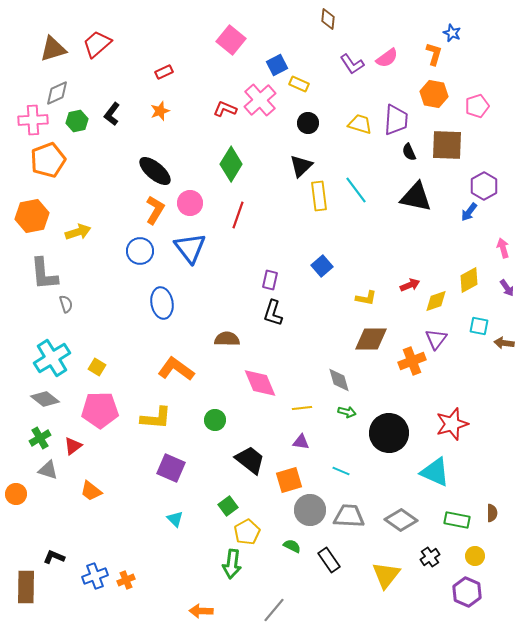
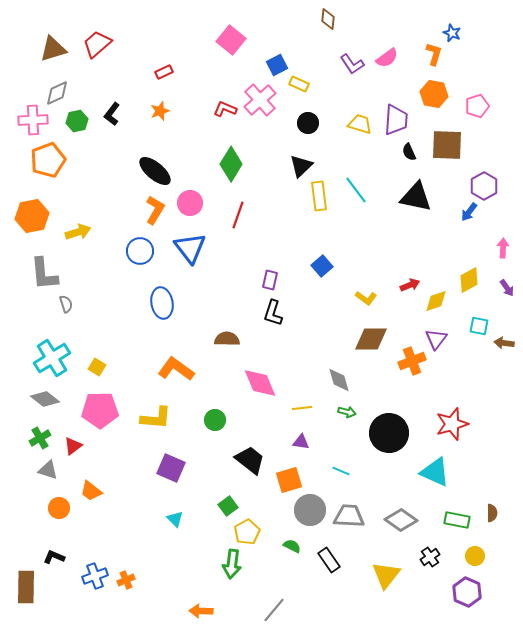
pink arrow at (503, 248): rotated 18 degrees clockwise
yellow L-shape at (366, 298): rotated 25 degrees clockwise
orange circle at (16, 494): moved 43 px right, 14 px down
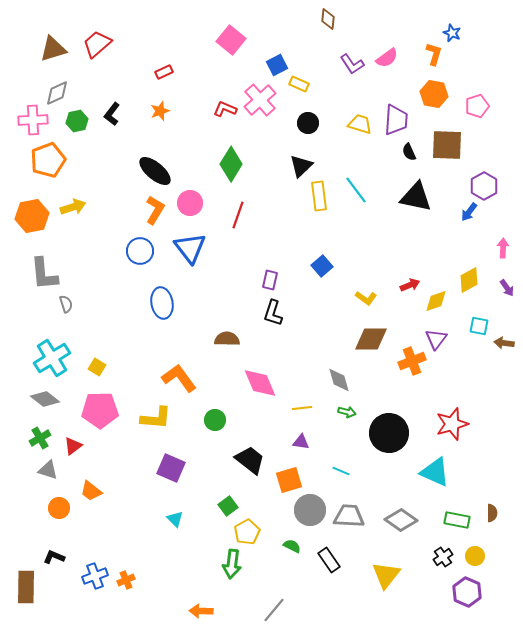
yellow arrow at (78, 232): moved 5 px left, 25 px up
orange L-shape at (176, 369): moved 3 px right, 9 px down; rotated 18 degrees clockwise
black cross at (430, 557): moved 13 px right
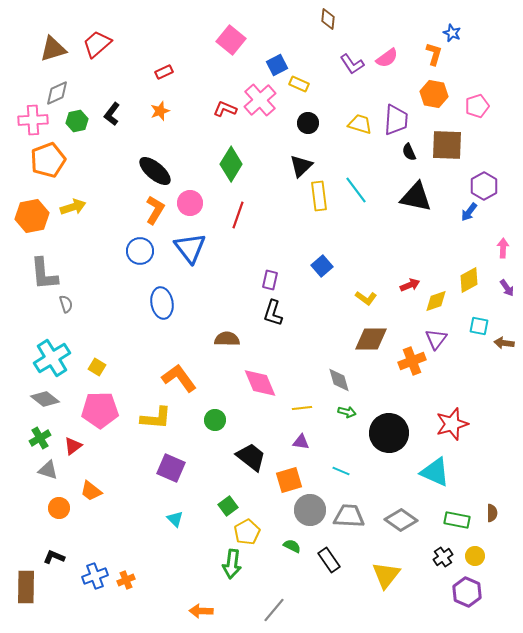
black trapezoid at (250, 460): moved 1 px right, 3 px up
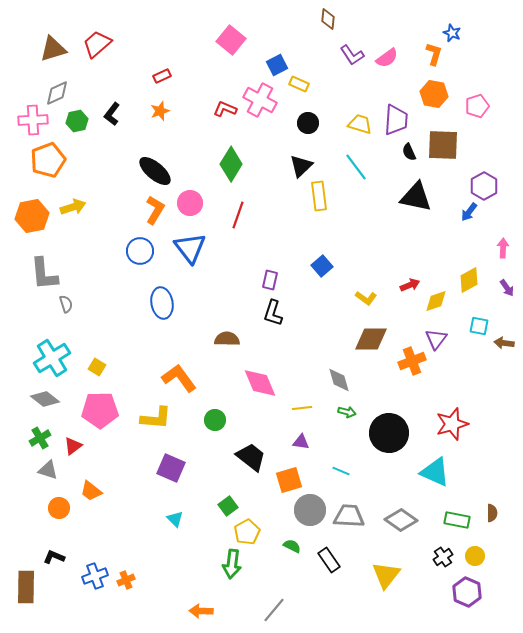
purple L-shape at (352, 64): moved 9 px up
red rectangle at (164, 72): moved 2 px left, 4 px down
pink cross at (260, 100): rotated 20 degrees counterclockwise
brown square at (447, 145): moved 4 px left
cyan line at (356, 190): moved 23 px up
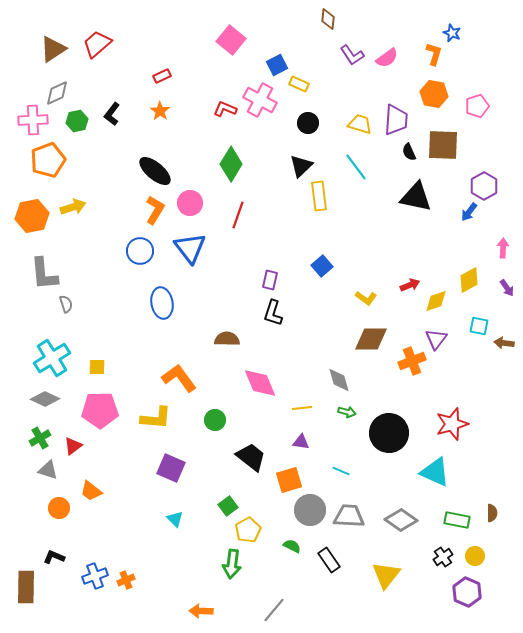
brown triangle at (53, 49): rotated 16 degrees counterclockwise
orange star at (160, 111): rotated 18 degrees counterclockwise
yellow square at (97, 367): rotated 30 degrees counterclockwise
gray diamond at (45, 399): rotated 12 degrees counterclockwise
yellow pentagon at (247, 532): moved 1 px right, 2 px up
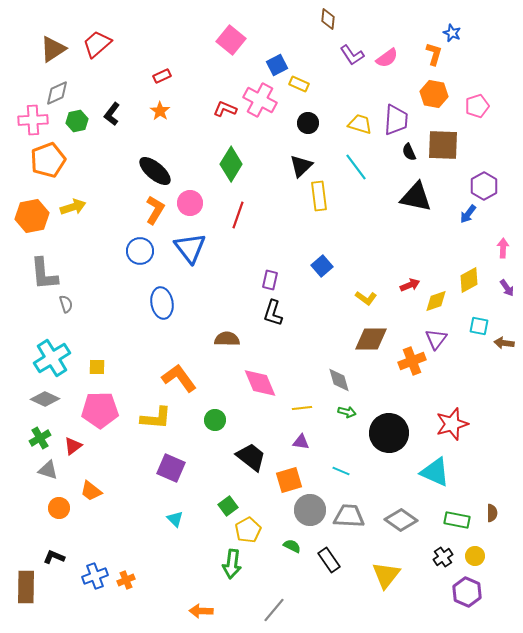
blue arrow at (469, 212): moved 1 px left, 2 px down
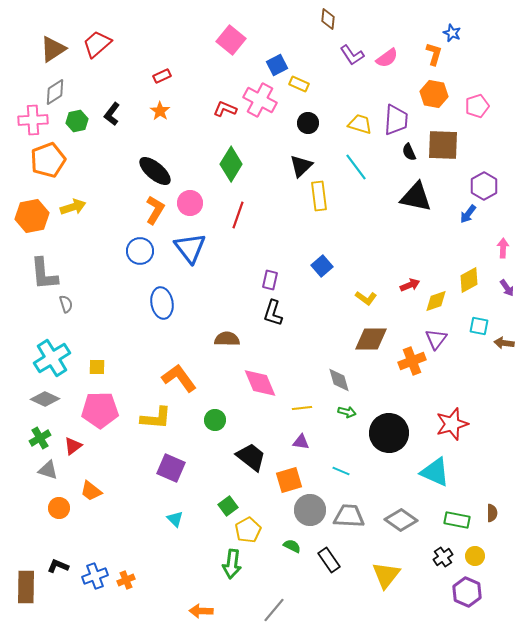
gray diamond at (57, 93): moved 2 px left, 1 px up; rotated 8 degrees counterclockwise
black L-shape at (54, 557): moved 4 px right, 9 px down
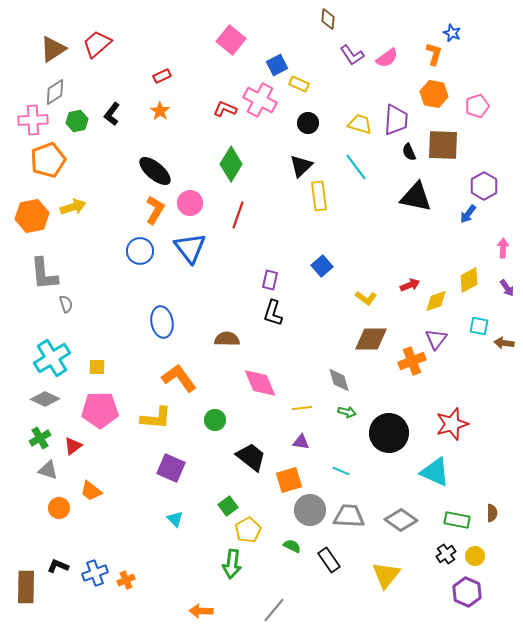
blue ellipse at (162, 303): moved 19 px down
black cross at (443, 557): moved 3 px right, 3 px up
blue cross at (95, 576): moved 3 px up
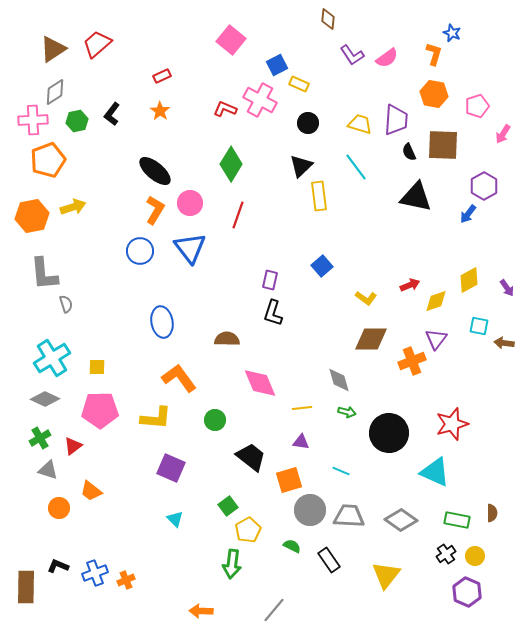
pink arrow at (503, 248): moved 114 px up; rotated 150 degrees counterclockwise
